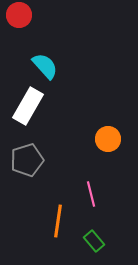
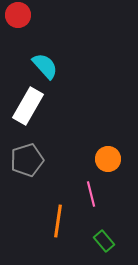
red circle: moved 1 px left
orange circle: moved 20 px down
green rectangle: moved 10 px right
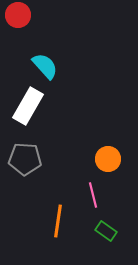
gray pentagon: moved 2 px left, 1 px up; rotated 20 degrees clockwise
pink line: moved 2 px right, 1 px down
green rectangle: moved 2 px right, 10 px up; rotated 15 degrees counterclockwise
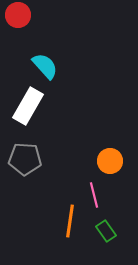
orange circle: moved 2 px right, 2 px down
pink line: moved 1 px right
orange line: moved 12 px right
green rectangle: rotated 20 degrees clockwise
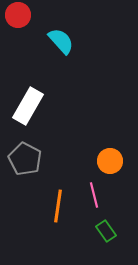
cyan semicircle: moved 16 px right, 25 px up
gray pentagon: rotated 24 degrees clockwise
orange line: moved 12 px left, 15 px up
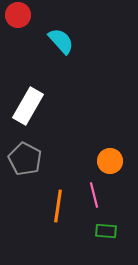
green rectangle: rotated 50 degrees counterclockwise
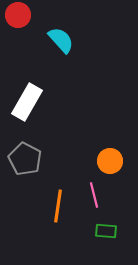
cyan semicircle: moved 1 px up
white rectangle: moved 1 px left, 4 px up
